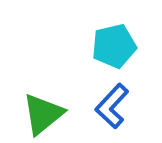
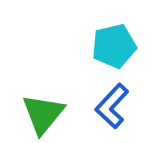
green triangle: rotated 12 degrees counterclockwise
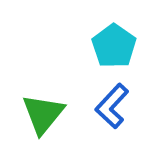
cyan pentagon: rotated 24 degrees counterclockwise
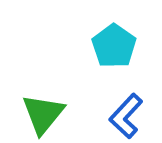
blue L-shape: moved 14 px right, 10 px down
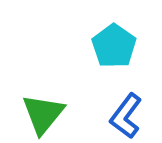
blue L-shape: rotated 6 degrees counterclockwise
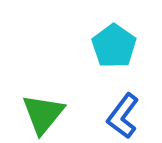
blue L-shape: moved 3 px left
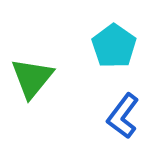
green triangle: moved 11 px left, 36 px up
